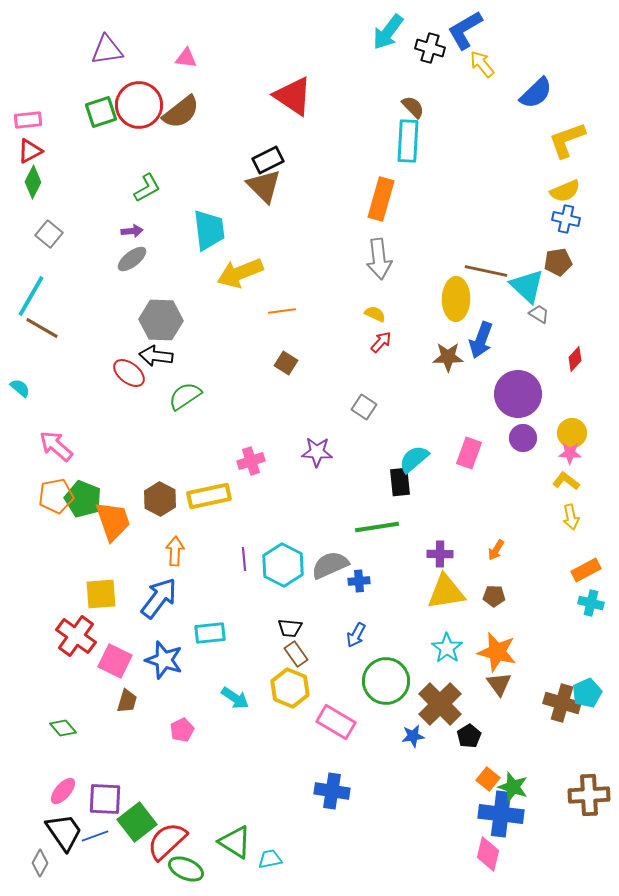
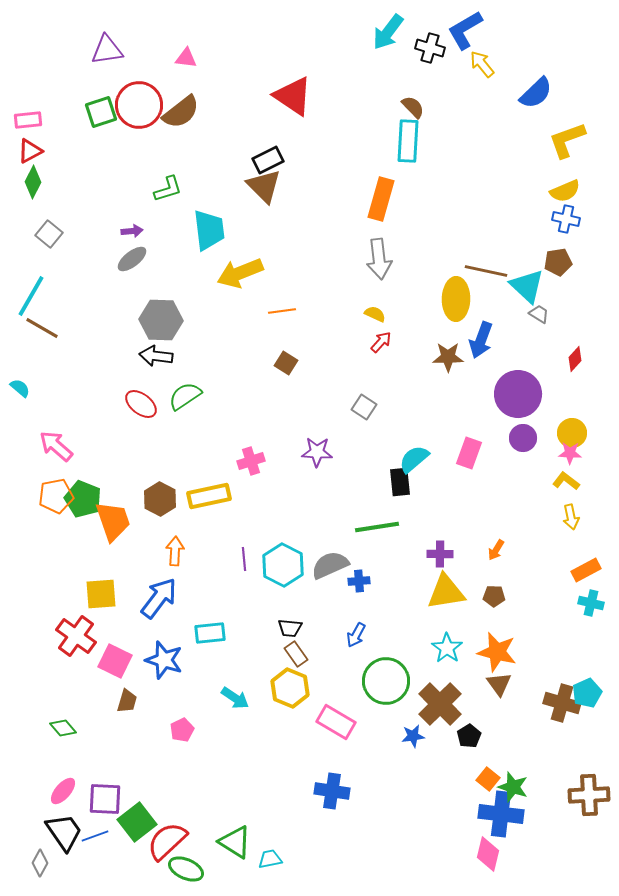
green L-shape at (147, 188): moved 21 px right, 1 px down; rotated 12 degrees clockwise
red ellipse at (129, 373): moved 12 px right, 31 px down
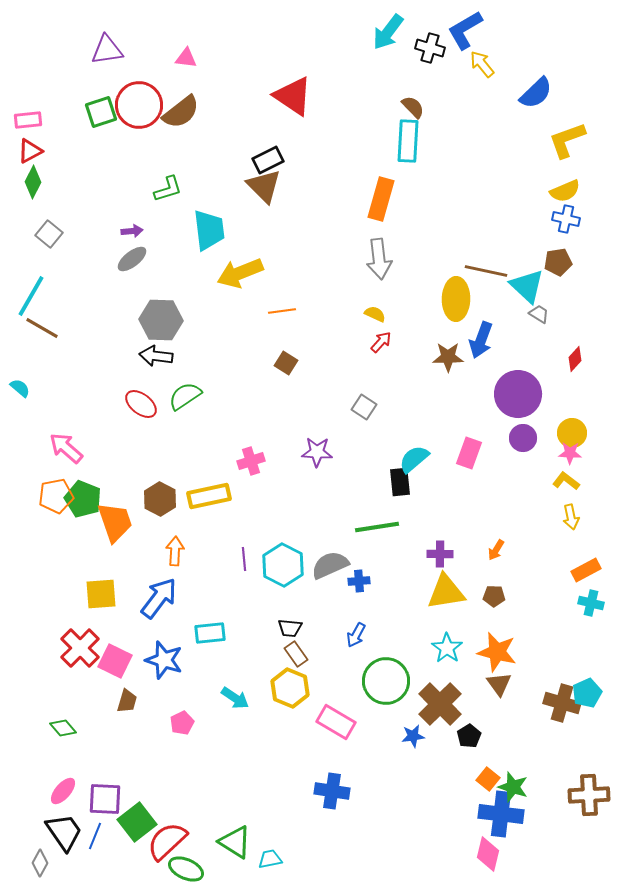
pink arrow at (56, 446): moved 10 px right, 2 px down
orange trapezoid at (113, 521): moved 2 px right, 1 px down
red cross at (76, 636): moved 4 px right, 12 px down; rotated 9 degrees clockwise
pink pentagon at (182, 730): moved 7 px up
blue line at (95, 836): rotated 48 degrees counterclockwise
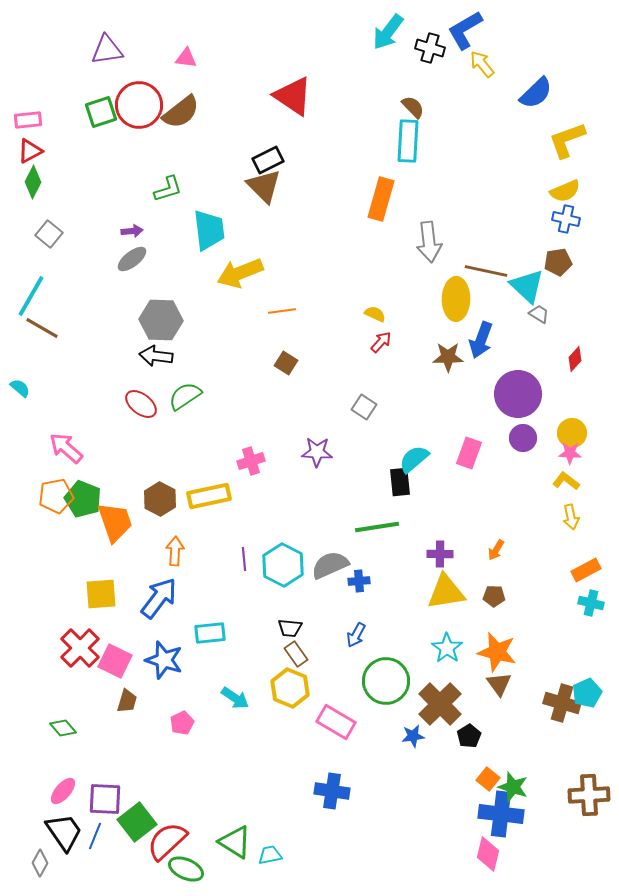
gray arrow at (379, 259): moved 50 px right, 17 px up
cyan trapezoid at (270, 859): moved 4 px up
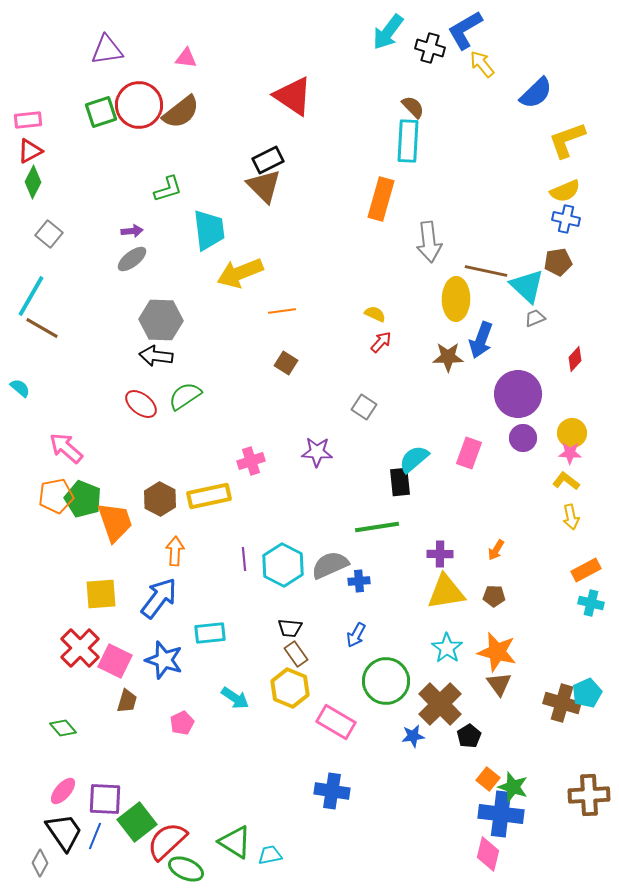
gray trapezoid at (539, 314): moved 4 px left, 4 px down; rotated 55 degrees counterclockwise
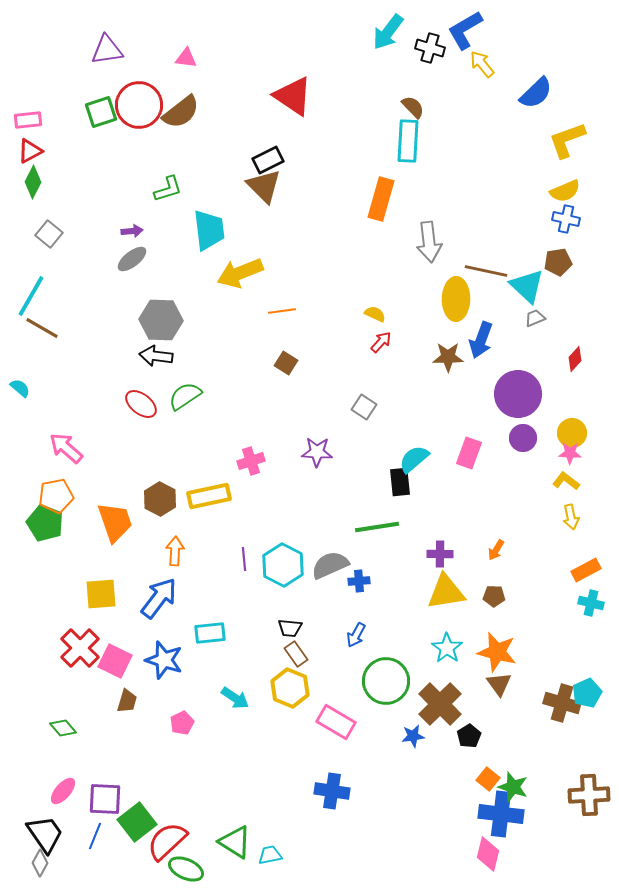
green pentagon at (83, 499): moved 38 px left, 24 px down
black trapezoid at (64, 832): moved 19 px left, 2 px down
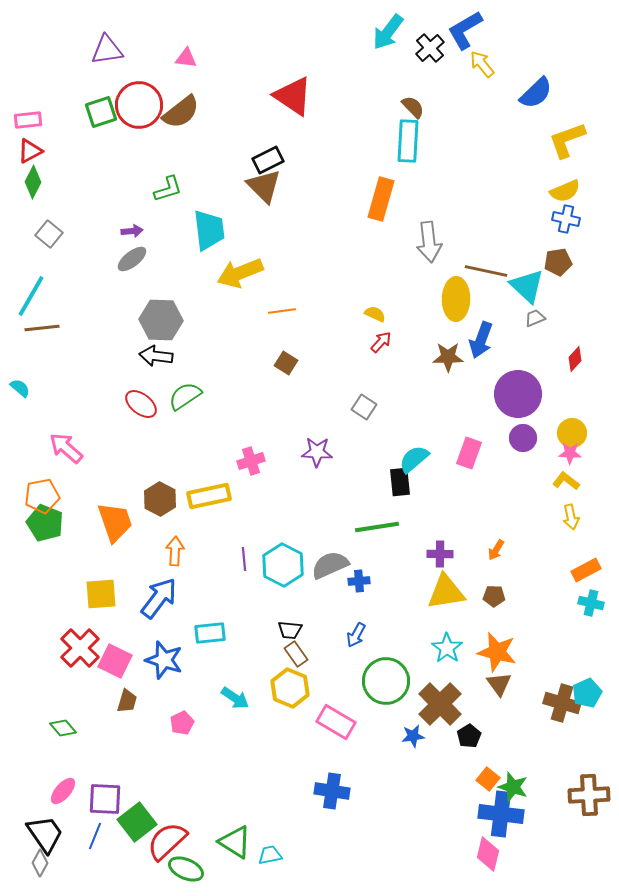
black cross at (430, 48): rotated 32 degrees clockwise
brown line at (42, 328): rotated 36 degrees counterclockwise
orange pentagon at (56, 496): moved 14 px left
black trapezoid at (290, 628): moved 2 px down
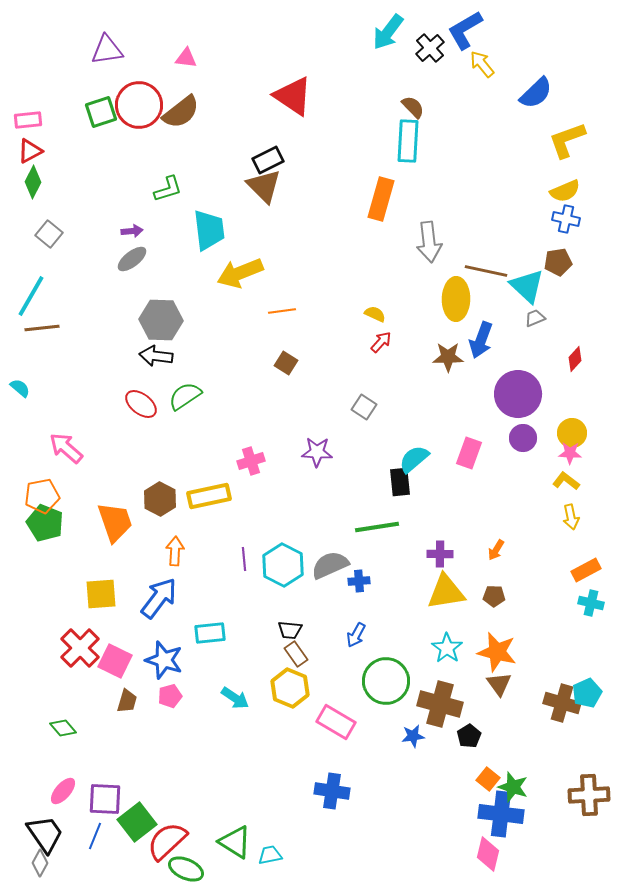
brown cross at (440, 704): rotated 30 degrees counterclockwise
pink pentagon at (182, 723): moved 12 px left, 27 px up; rotated 10 degrees clockwise
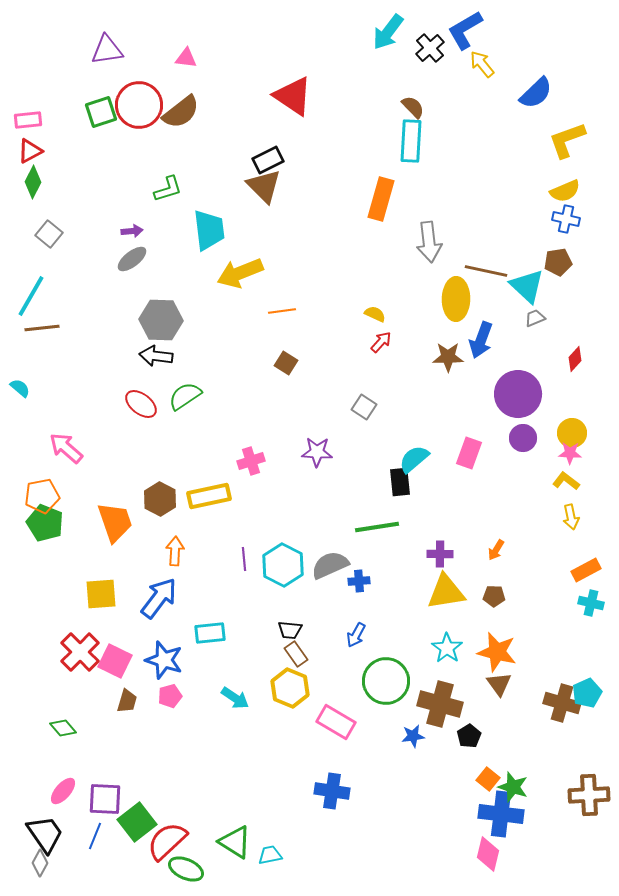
cyan rectangle at (408, 141): moved 3 px right
red cross at (80, 648): moved 4 px down
